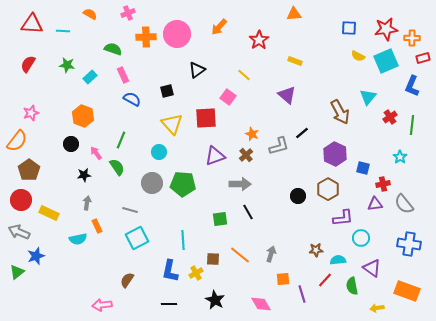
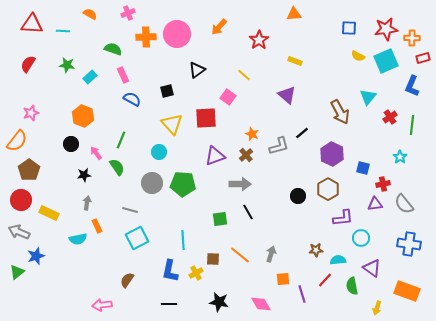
purple hexagon at (335, 154): moved 3 px left
black star at (215, 300): moved 4 px right, 2 px down; rotated 18 degrees counterclockwise
yellow arrow at (377, 308): rotated 64 degrees counterclockwise
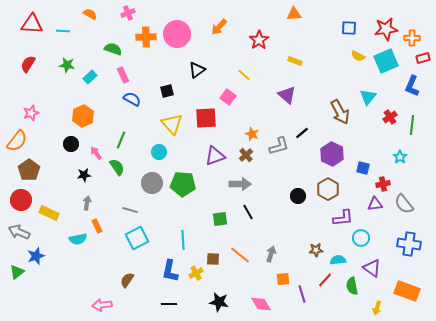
orange hexagon at (83, 116): rotated 15 degrees clockwise
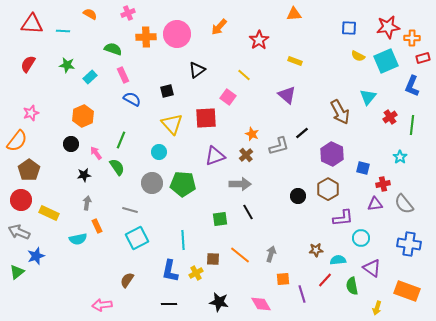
red star at (386, 29): moved 2 px right, 2 px up
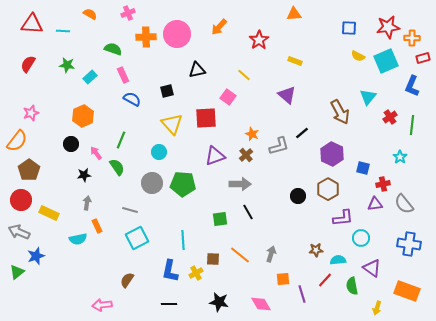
black triangle at (197, 70): rotated 24 degrees clockwise
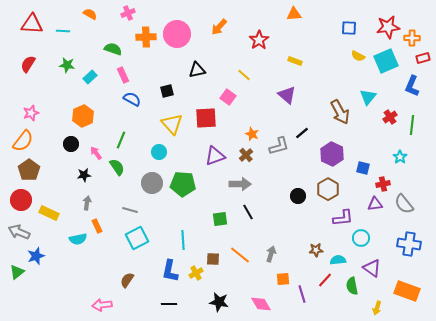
orange semicircle at (17, 141): moved 6 px right
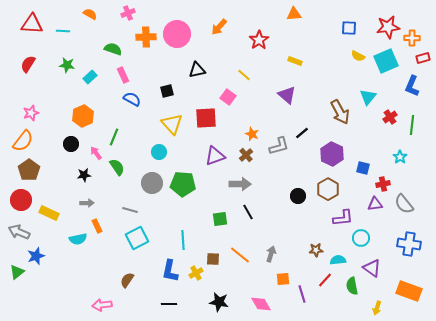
green line at (121, 140): moved 7 px left, 3 px up
gray arrow at (87, 203): rotated 80 degrees clockwise
orange rectangle at (407, 291): moved 2 px right
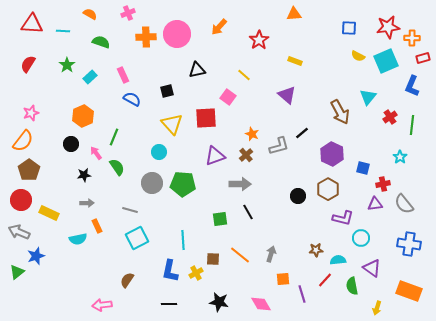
green semicircle at (113, 49): moved 12 px left, 7 px up
green star at (67, 65): rotated 28 degrees clockwise
purple L-shape at (343, 218): rotated 20 degrees clockwise
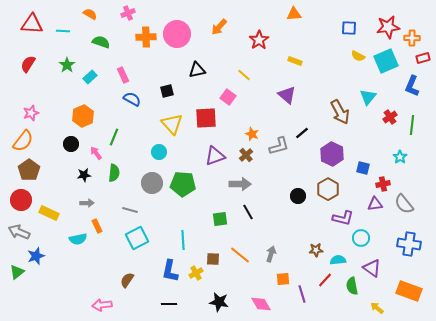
green semicircle at (117, 167): moved 3 px left, 6 px down; rotated 42 degrees clockwise
yellow arrow at (377, 308): rotated 112 degrees clockwise
